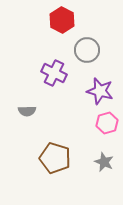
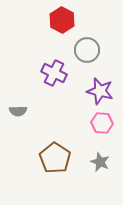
gray semicircle: moved 9 px left
pink hexagon: moved 5 px left; rotated 20 degrees clockwise
brown pentagon: rotated 16 degrees clockwise
gray star: moved 4 px left
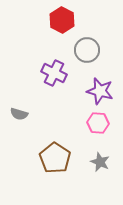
gray semicircle: moved 1 px right, 3 px down; rotated 18 degrees clockwise
pink hexagon: moved 4 px left
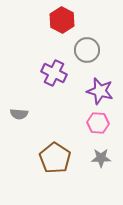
gray semicircle: rotated 12 degrees counterclockwise
gray star: moved 1 px right, 4 px up; rotated 24 degrees counterclockwise
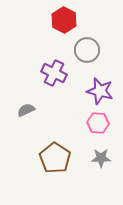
red hexagon: moved 2 px right
gray semicircle: moved 7 px right, 4 px up; rotated 150 degrees clockwise
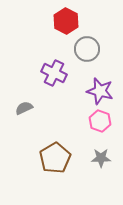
red hexagon: moved 2 px right, 1 px down
gray circle: moved 1 px up
gray semicircle: moved 2 px left, 2 px up
pink hexagon: moved 2 px right, 2 px up; rotated 15 degrees clockwise
brown pentagon: rotated 8 degrees clockwise
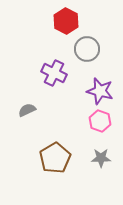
gray semicircle: moved 3 px right, 2 px down
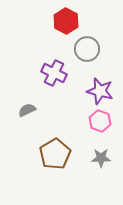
brown pentagon: moved 4 px up
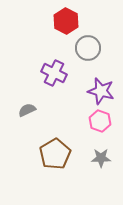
gray circle: moved 1 px right, 1 px up
purple star: moved 1 px right
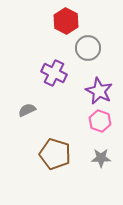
purple star: moved 2 px left; rotated 12 degrees clockwise
brown pentagon: rotated 24 degrees counterclockwise
